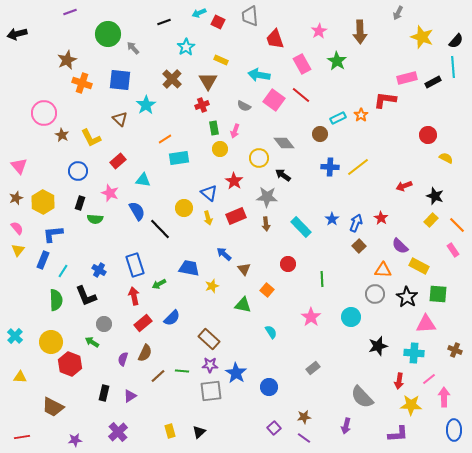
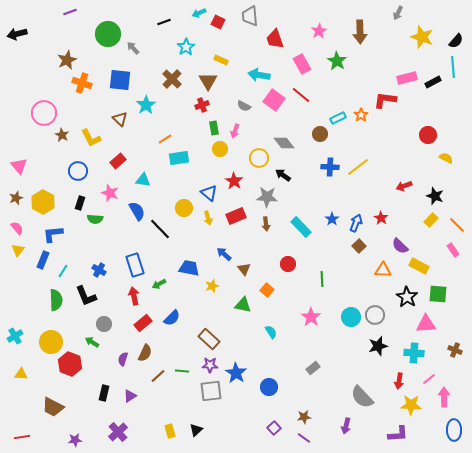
gray circle at (375, 294): moved 21 px down
cyan cross at (15, 336): rotated 14 degrees clockwise
yellow triangle at (20, 377): moved 1 px right, 3 px up
black triangle at (199, 432): moved 3 px left, 2 px up
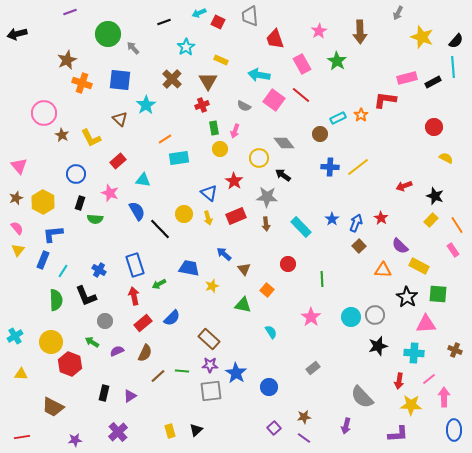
red circle at (428, 135): moved 6 px right, 8 px up
blue circle at (78, 171): moved 2 px left, 3 px down
yellow circle at (184, 208): moved 6 px down
orange line at (457, 225): rotated 12 degrees clockwise
gray circle at (104, 324): moved 1 px right, 3 px up
purple semicircle at (123, 359): moved 6 px left, 8 px up; rotated 48 degrees clockwise
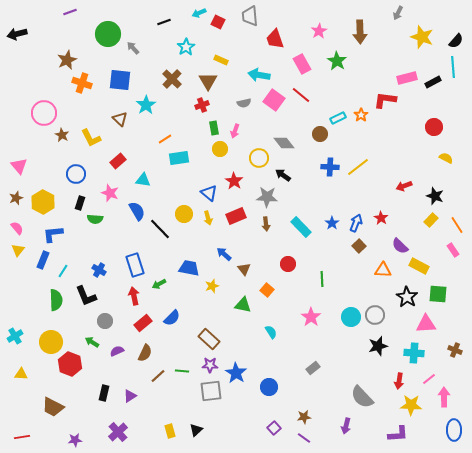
gray semicircle at (244, 106): moved 3 px up; rotated 40 degrees counterclockwise
blue star at (332, 219): moved 4 px down
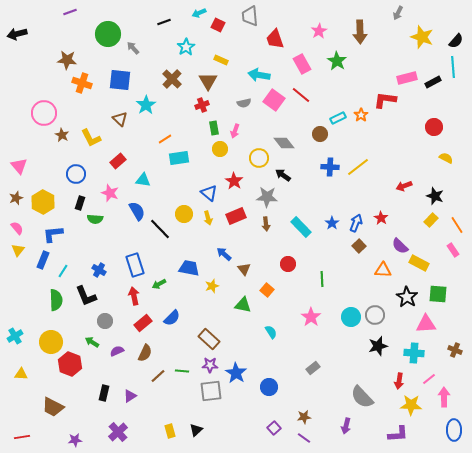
red square at (218, 22): moved 3 px down
brown star at (67, 60): rotated 30 degrees clockwise
yellow rectangle at (419, 266): moved 3 px up
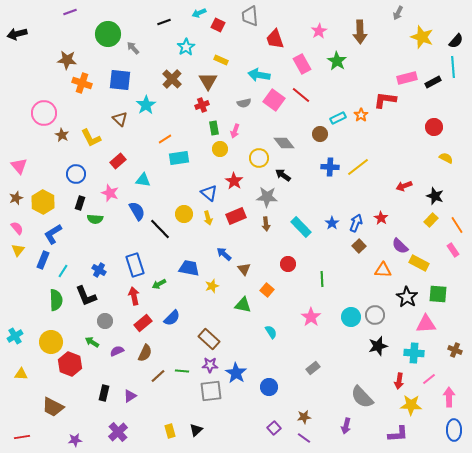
blue L-shape at (53, 234): rotated 25 degrees counterclockwise
pink arrow at (444, 397): moved 5 px right
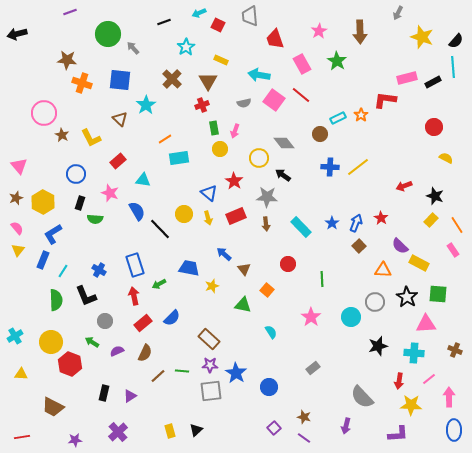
gray circle at (375, 315): moved 13 px up
brown star at (304, 417): rotated 24 degrees clockwise
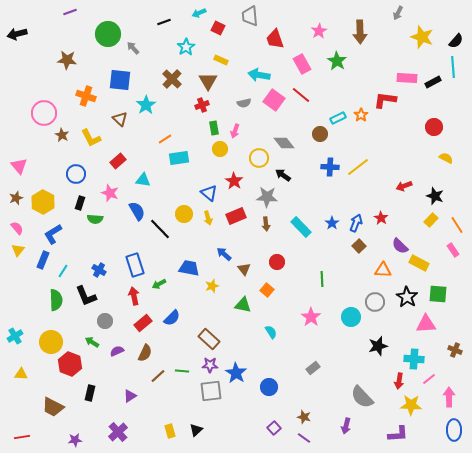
red square at (218, 25): moved 3 px down
pink rectangle at (407, 78): rotated 18 degrees clockwise
orange cross at (82, 83): moved 4 px right, 13 px down
red circle at (288, 264): moved 11 px left, 2 px up
cyan cross at (414, 353): moved 6 px down
black rectangle at (104, 393): moved 14 px left
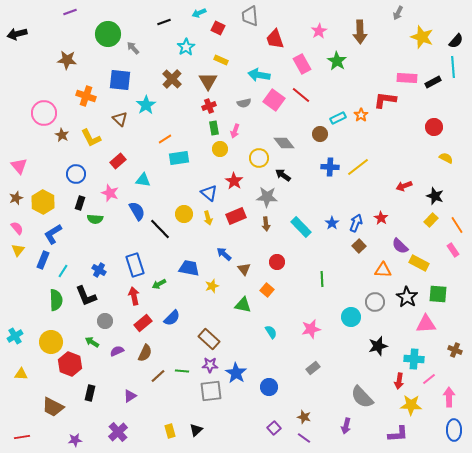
red cross at (202, 105): moved 7 px right, 1 px down
pink star at (311, 317): moved 12 px down; rotated 24 degrees clockwise
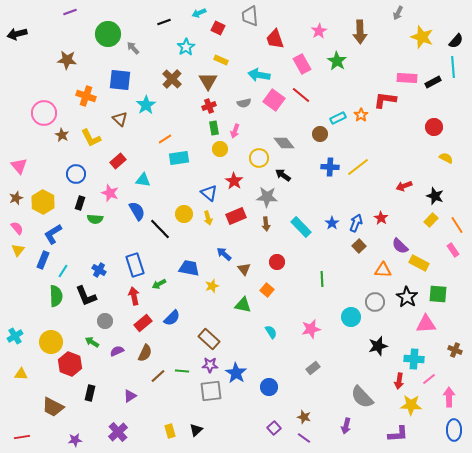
green semicircle at (56, 300): moved 4 px up
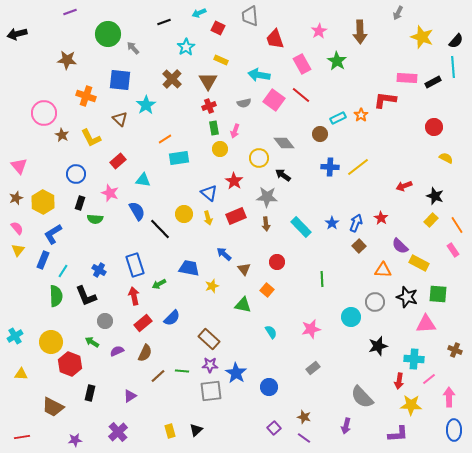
black star at (407, 297): rotated 15 degrees counterclockwise
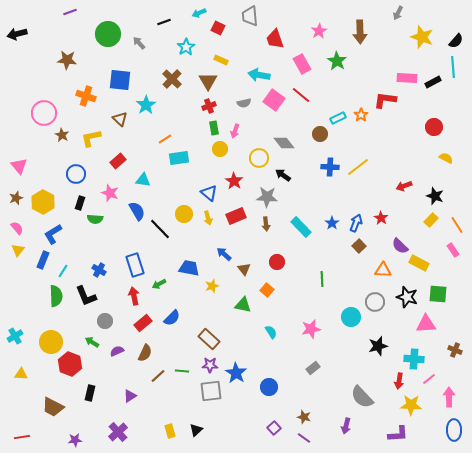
gray arrow at (133, 48): moved 6 px right, 5 px up
yellow L-shape at (91, 138): rotated 105 degrees clockwise
